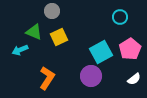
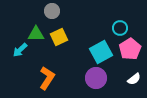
cyan circle: moved 11 px down
green triangle: moved 2 px right, 2 px down; rotated 24 degrees counterclockwise
cyan arrow: rotated 21 degrees counterclockwise
purple circle: moved 5 px right, 2 px down
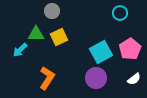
cyan circle: moved 15 px up
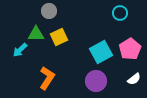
gray circle: moved 3 px left
purple circle: moved 3 px down
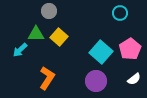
yellow square: rotated 24 degrees counterclockwise
cyan square: rotated 20 degrees counterclockwise
